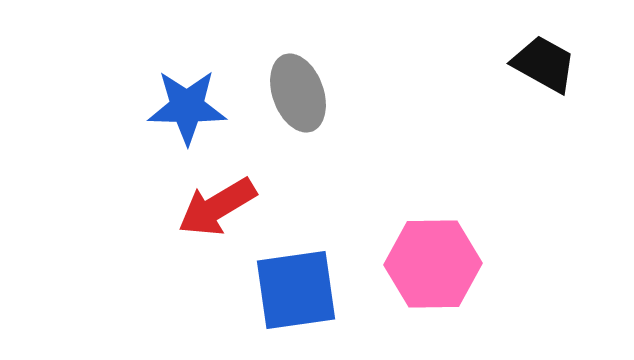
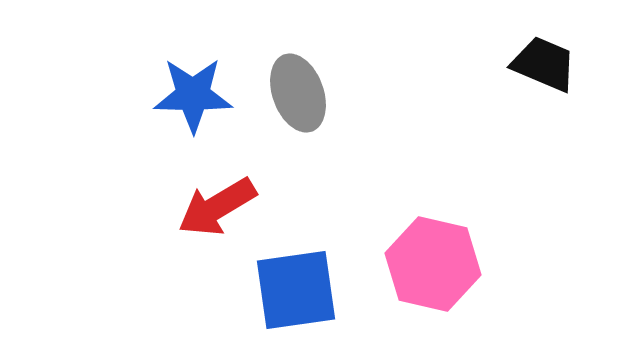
black trapezoid: rotated 6 degrees counterclockwise
blue star: moved 6 px right, 12 px up
pink hexagon: rotated 14 degrees clockwise
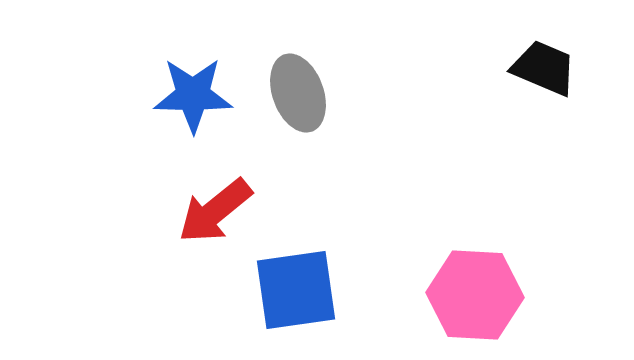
black trapezoid: moved 4 px down
red arrow: moved 2 px left, 4 px down; rotated 8 degrees counterclockwise
pink hexagon: moved 42 px right, 31 px down; rotated 10 degrees counterclockwise
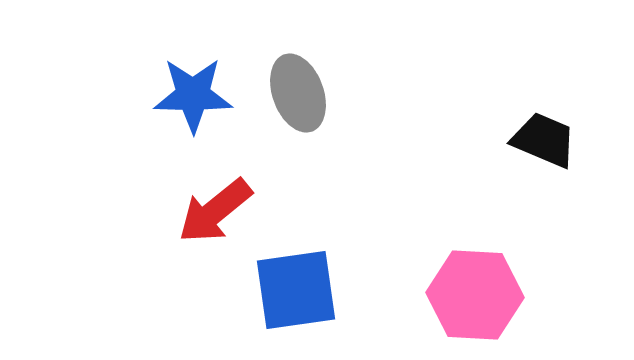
black trapezoid: moved 72 px down
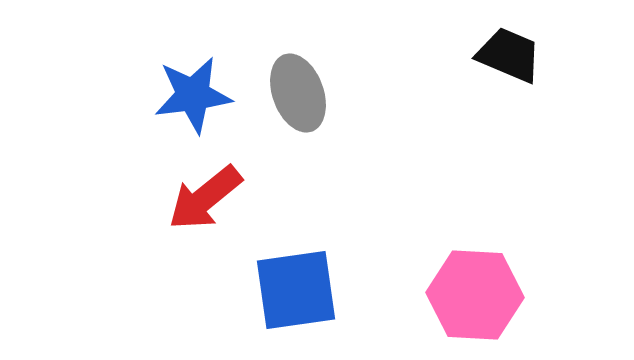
blue star: rotated 8 degrees counterclockwise
black trapezoid: moved 35 px left, 85 px up
red arrow: moved 10 px left, 13 px up
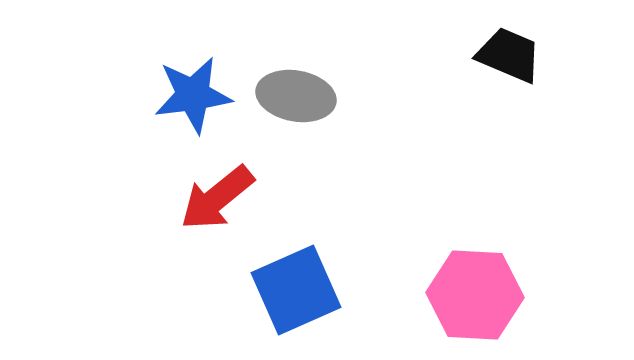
gray ellipse: moved 2 px left, 3 px down; rotated 60 degrees counterclockwise
red arrow: moved 12 px right
blue square: rotated 16 degrees counterclockwise
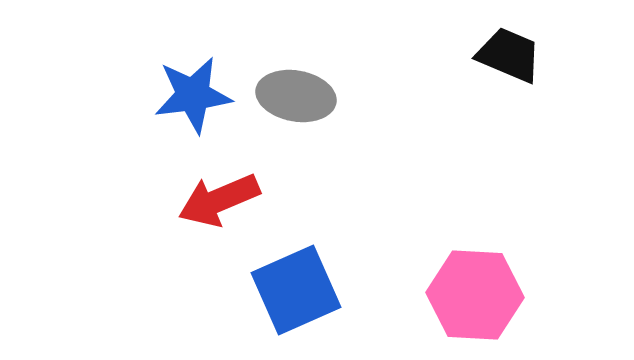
red arrow: moved 2 px right, 2 px down; rotated 16 degrees clockwise
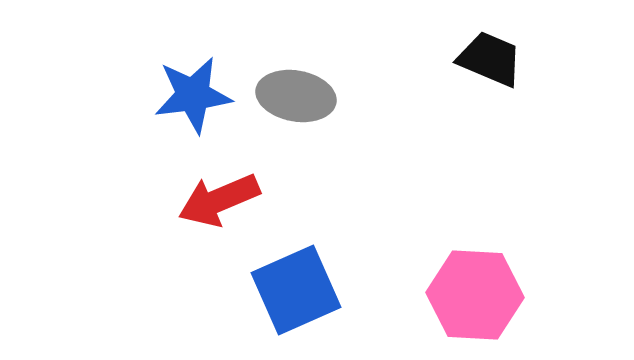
black trapezoid: moved 19 px left, 4 px down
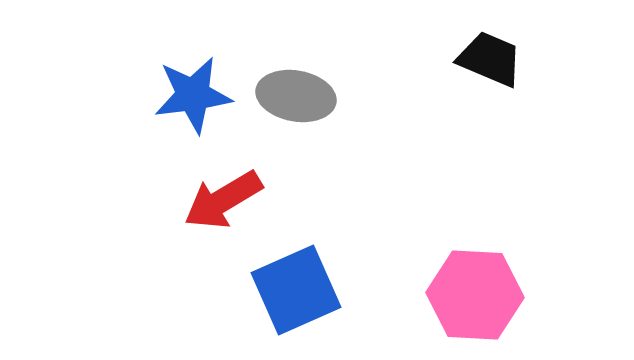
red arrow: moved 4 px right; rotated 8 degrees counterclockwise
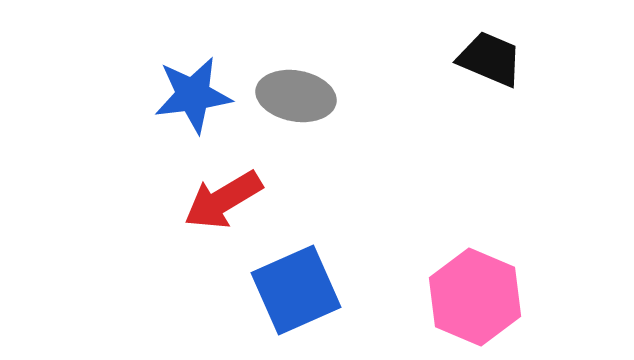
pink hexagon: moved 2 px down; rotated 20 degrees clockwise
